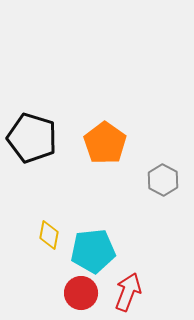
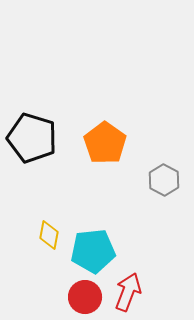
gray hexagon: moved 1 px right
red circle: moved 4 px right, 4 px down
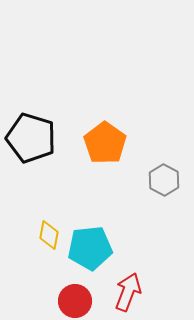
black pentagon: moved 1 px left
cyan pentagon: moved 3 px left, 3 px up
red circle: moved 10 px left, 4 px down
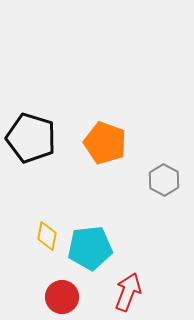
orange pentagon: rotated 15 degrees counterclockwise
yellow diamond: moved 2 px left, 1 px down
red circle: moved 13 px left, 4 px up
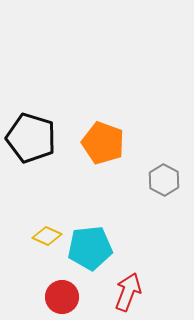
orange pentagon: moved 2 px left
yellow diamond: rotated 76 degrees counterclockwise
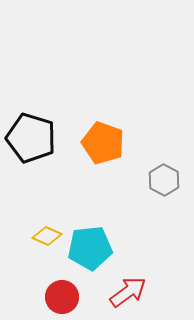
red arrow: rotated 33 degrees clockwise
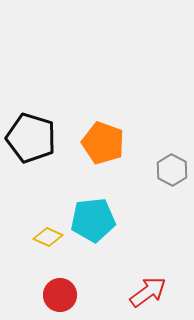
gray hexagon: moved 8 px right, 10 px up
yellow diamond: moved 1 px right, 1 px down
cyan pentagon: moved 3 px right, 28 px up
red arrow: moved 20 px right
red circle: moved 2 px left, 2 px up
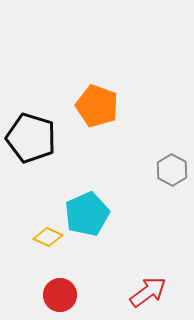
orange pentagon: moved 6 px left, 37 px up
cyan pentagon: moved 6 px left, 6 px up; rotated 18 degrees counterclockwise
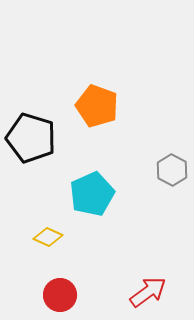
cyan pentagon: moved 5 px right, 20 px up
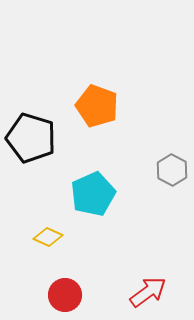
cyan pentagon: moved 1 px right
red circle: moved 5 px right
